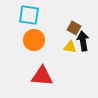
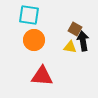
brown square: moved 1 px right, 1 px down
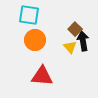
brown square: rotated 16 degrees clockwise
orange circle: moved 1 px right
yellow triangle: rotated 40 degrees clockwise
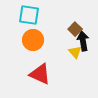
orange circle: moved 2 px left
yellow triangle: moved 5 px right, 5 px down
red triangle: moved 2 px left, 2 px up; rotated 20 degrees clockwise
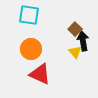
orange circle: moved 2 px left, 9 px down
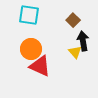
brown square: moved 2 px left, 9 px up
red triangle: moved 8 px up
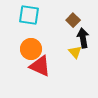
black arrow: moved 3 px up
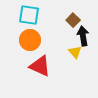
black arrow: moved 2 px up
orange circle: moved 1 px left, 9 px up
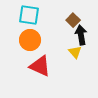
black arrow: moved 2 px left, 1 px up
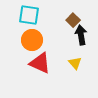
orange circle: moved 2 px right
yellow triangle: moved 11 px down
red triangle: moved 3 px up
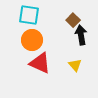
yellow triangle: moved 2 px down
